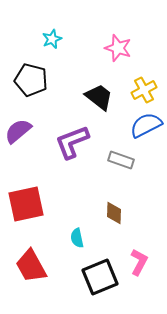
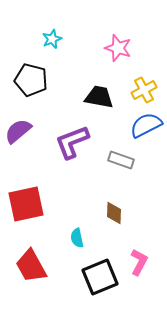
black trapezoid: rotated 28 degrees counterclockwise
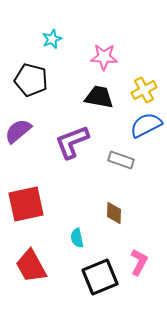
pink star: moved 14 px left, 9 px down; rotated 16 degrees counterclockwise
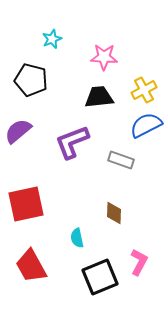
black trapezoid: rotated 16 degrees counterclockwise
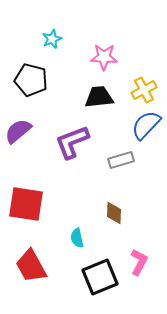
blue semicircle: rotated 20 degrees counterclockwise
gray rectangle: rotated 35 degrees counterclockwise
red square: rotated 21 degrees clockwise
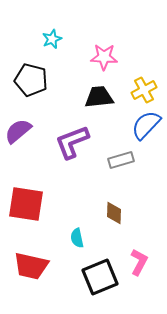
red trapezoid: rotated 48 degrees counterclockwise
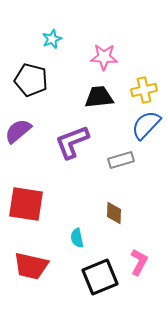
yellow cross: rotated 15 degrees clockwise
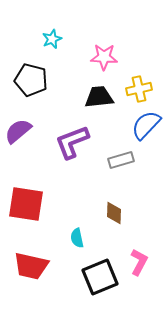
yellow cross: moved 5 px left, 1 px up
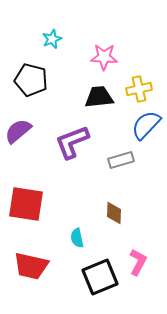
pink L-shape: moved 1 px left
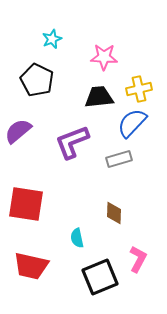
black pentagon: moved 6 px right; rotated 12 degrees clockwise
blue semicircle: moved 14 px left, 2 px up
gray rectangle: moved 2 px left, 1 px up
pink L-shape: moved 3 px up
